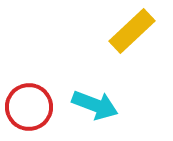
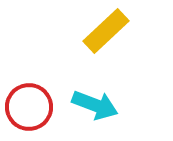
yellow rectangle: moved 26 px left
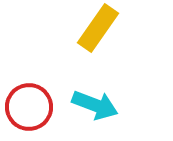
yellow rectangle: moved 8 px left, 3 px up; rotated 12 degrees counterclockwise
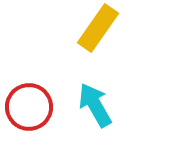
cyan arrow: rotated 141 degrees counterclockwise
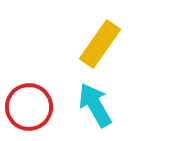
yellow rectangle: moved 2 px right, 16 px down
